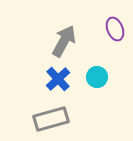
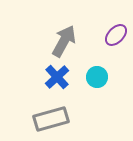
purple ellipse: moved 1 px right, 6 px down; rotated 65 degrees clockwise
blue cross: moved 1 px left, 2 px up
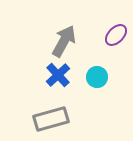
blue cross: moved 1 px right, 2 px up
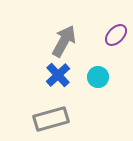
cyan circle: moved 1 px right
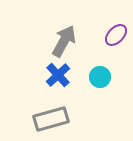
cyan circle: moved 2 px right
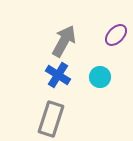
blue cross: rotated 15 degrees counterclockwise
gray rectangle: rotated 56 degrees counterclockwise
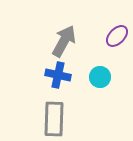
purple ellipse: moved 1 px right, 1 px down
blue cross: rotated 20 degrees counterclockwise
gray rectangle: moved 3 px right; rotated 16 degrees counterclockwise
